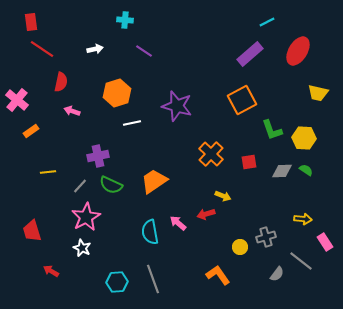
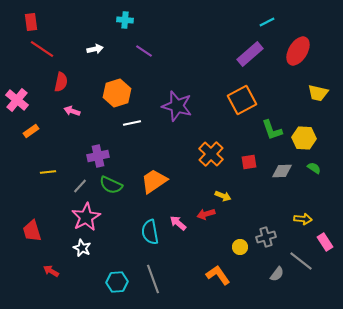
green semicircle at (306, 170): moved 8 px right, 2 px up
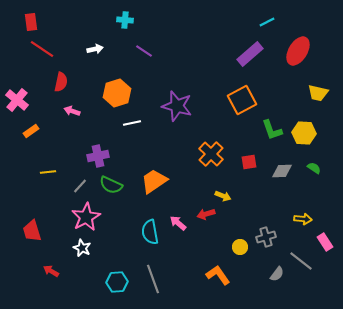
yellow hexagon at (304, 138): moved 5 px up
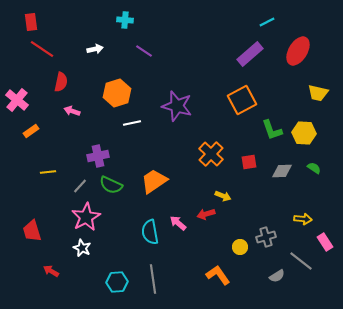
gray semicircle at (277, 274): moved 2 px down; rotated 21 degrees clockwise
gray line at (153, 279): rotated 12 degrees clockwise
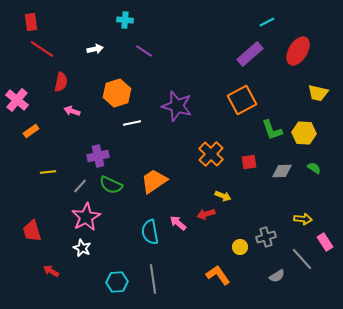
gray line at (301, 261): moved 1 px right, 2 px up; rotated 10 degrees clockwise
